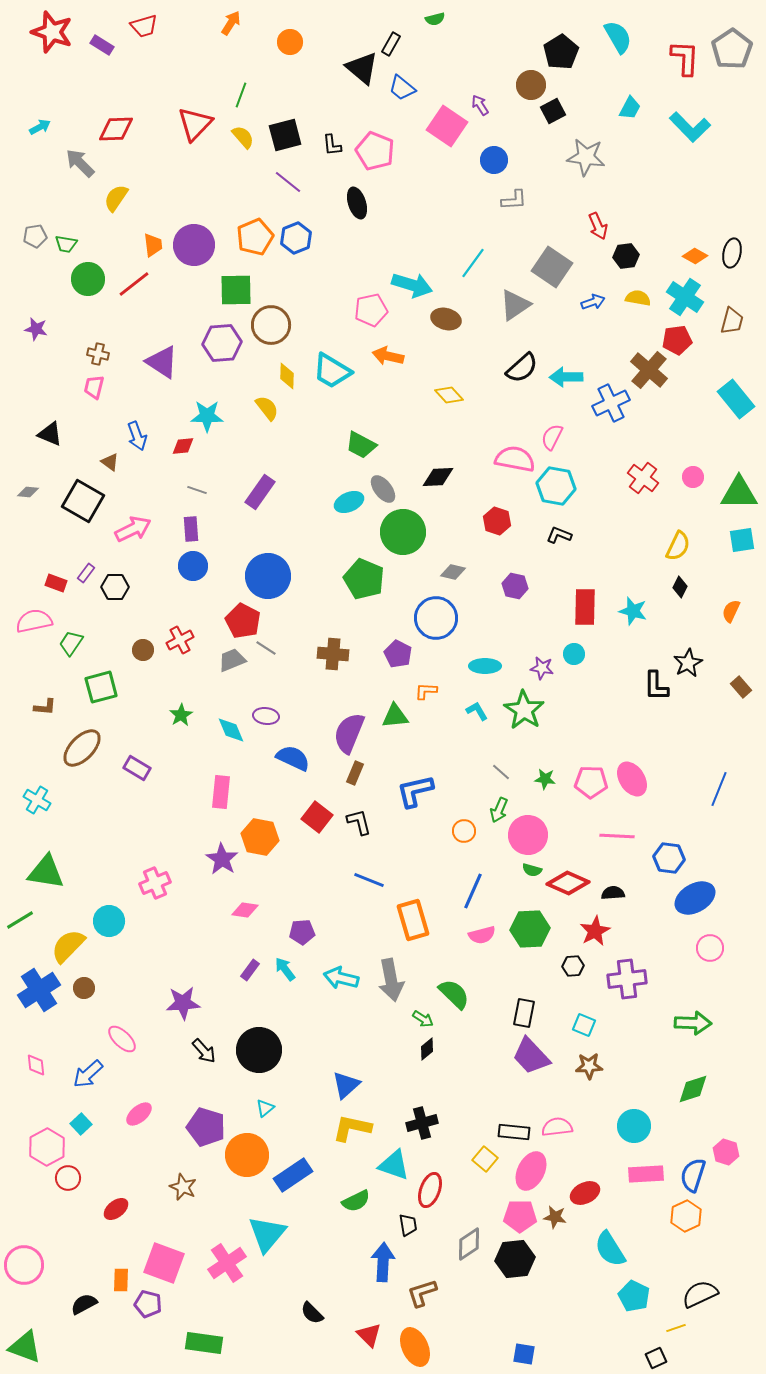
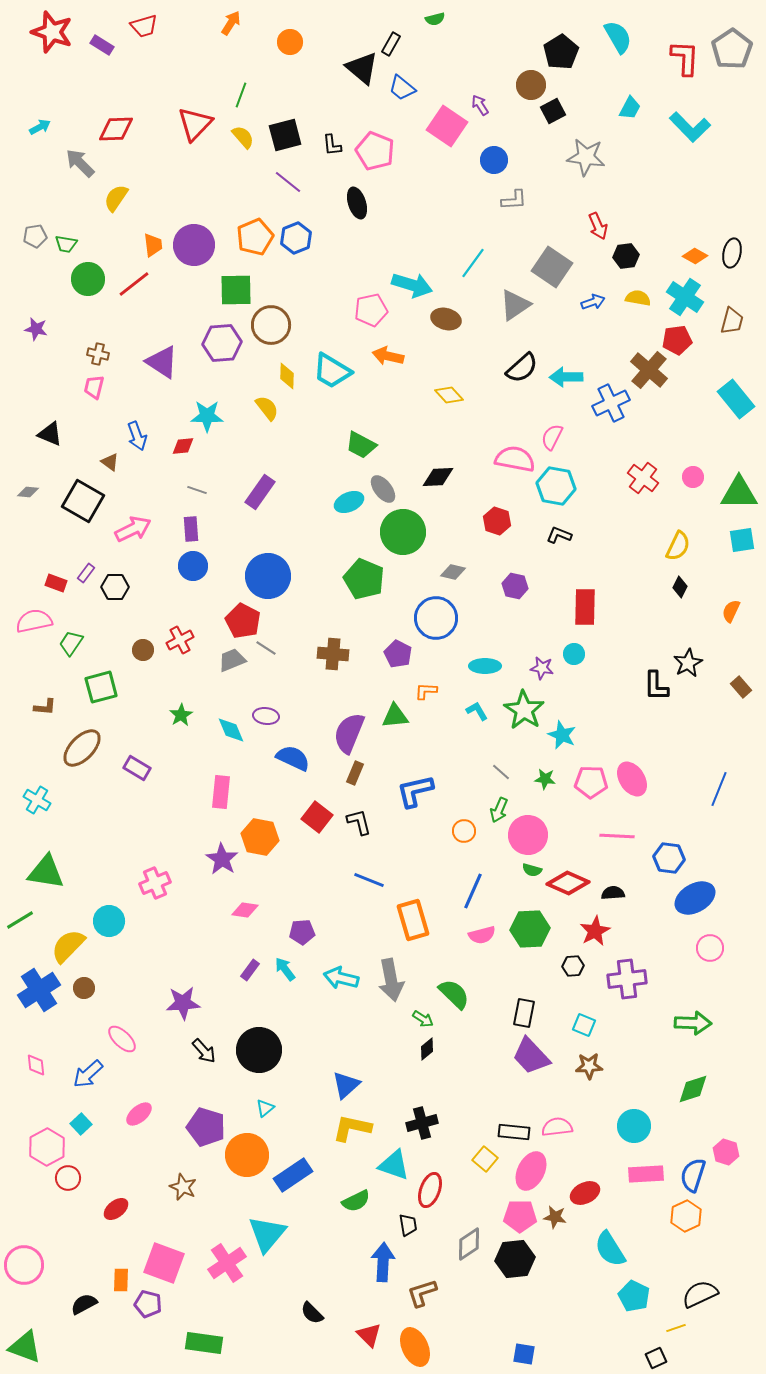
cyan star at (633, 611): moved 71 px left, 124 px down; rotated 8 degrees clockwise
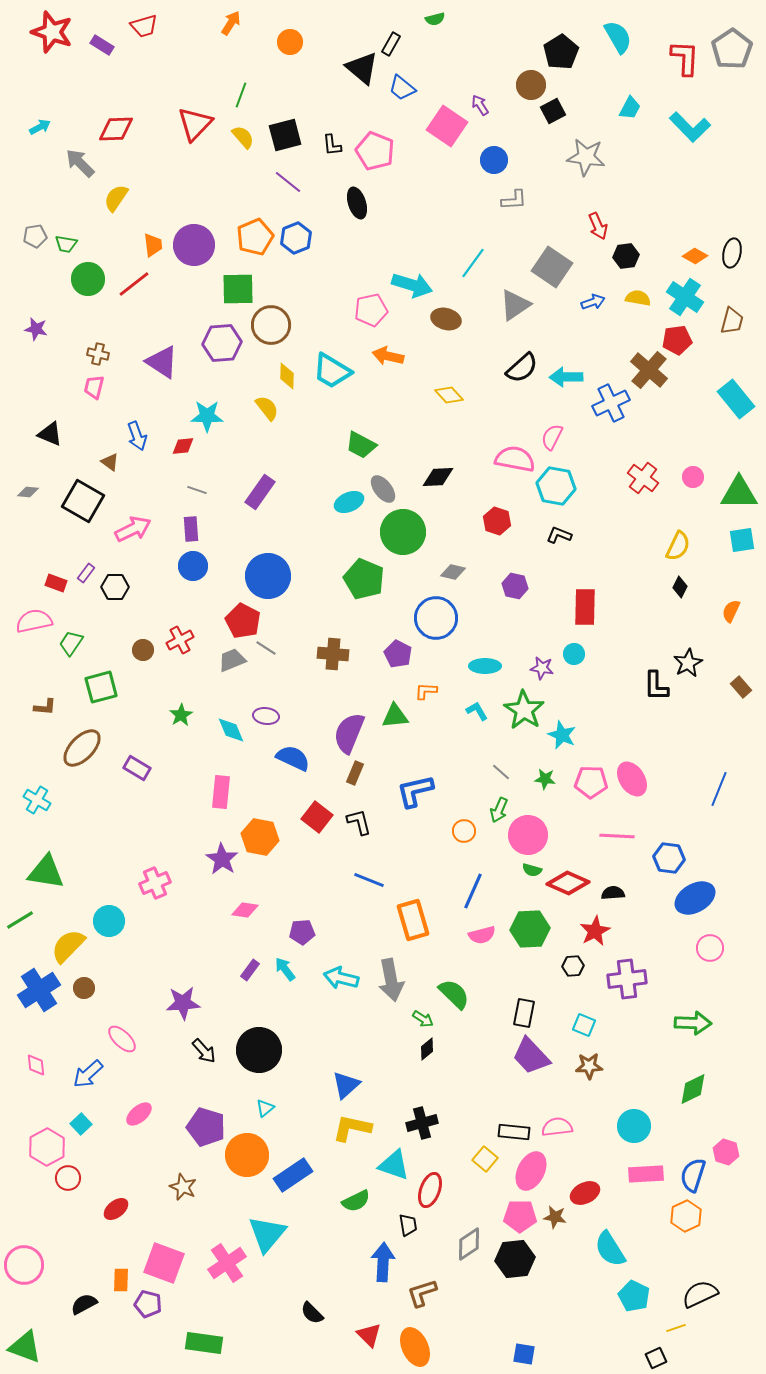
green square at (236, 290): moved 2 px right, 1 px up
green diamond at (693, 1089): rotated 8 degrees counterclockwise
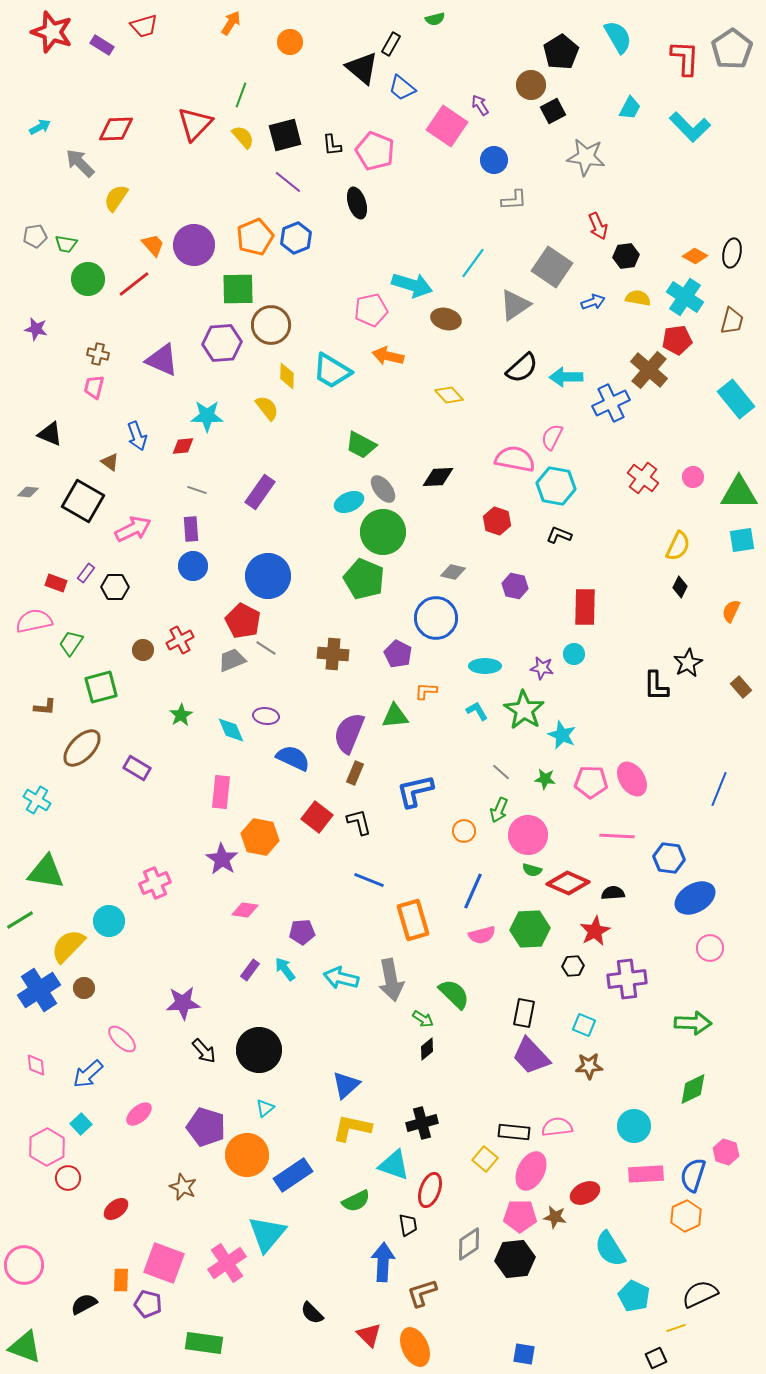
orange trapezoid at (153, 245): rotated 35 degrees counterclockwise
purple triangle at (162, 362): moved 2 px up; rotated 9 degrees counterclockwise
green circle at (403, 532): moved 20 px left
